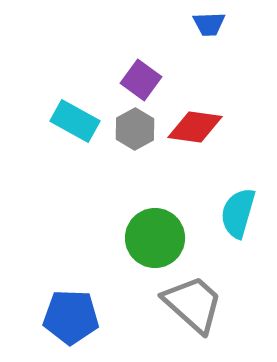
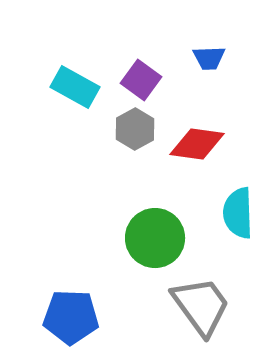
blue trapezoid: moved 34 px down
cyan rectangle: moved 34 px up
red diamond: moved 2 px right, 17 px down
cyan semicircle: rotated 18 degrees counterclockwise
gray trapezoid: moved 8 px right, 2 px down; rotated 12 degrees clockwise
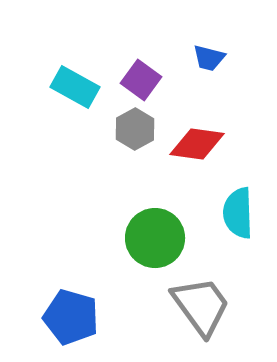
blue trapezoid: rotated 16 degrees clockwise
blue pentagon: rotated 14 degrees clockwise
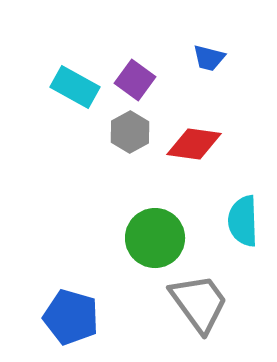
purple square: moved 6 px left
gray hexagon: moved 5 px left, 3 px down
red diamond: moved 3 px left
cyan semicircle: moved 5 px right, 8 px down
gray trapezoid: moved 2 px left, 3 px up
